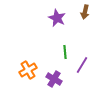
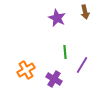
brown arrow: rotated 24 degrees counterclockwise
orange cross: moved 2 px left
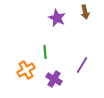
green line: moved 20 px left
